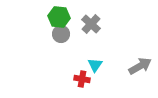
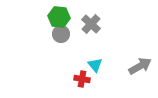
cyan triangle: rotated 14 degrees counterclockwise
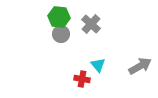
cyan triangle: moved 3 px right
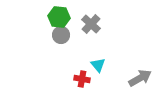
gray circle: moved 1 px down
gray arrow: moved 12 px down
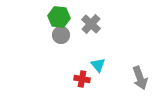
gray arrow: rotated 100 degrees clockwise
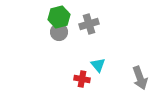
green hexagon: rotated 20 degrees counterclockwise
gray cross: moved 2 px left; rotated 30 degrees clockwise
gray circle: moved 2 px left, 3 px up
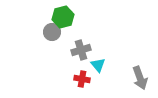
green hexagon: moved 4 px right
gray cross: moved 8 px left, 26 px down
gray circle: moved 7 px left
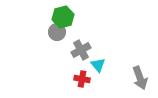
gray circle: moved 5 px right
gray cross: rotated 12 degrees counterclockwise
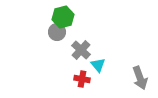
gray cross: rotated 18 degrees counterclockwise
